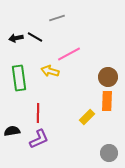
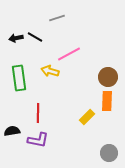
purple L-shape: moved 1 px left, 1 px down; rotated 35 degrees clockwise
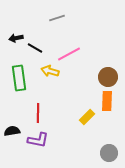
black line: moved 11 px down
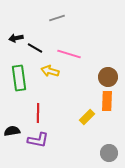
pink line: rotated 45 degrees clockwise
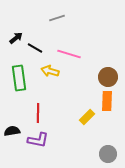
black arrow: rotated 152 degrees clockwise
gray circle: moved 1 px left, 1 px down
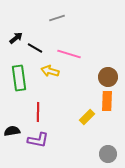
red line: moved 1 px up
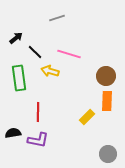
black line: moved 4 px down; rotated 14 degrees clockwise
brown circle: moved 2 px left, 1 px up
black semicircle: moved 1 px right, 2 px down
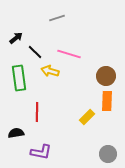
red line: moved 1 px left
black semicircle: moved 3 px right
purple L-shape: moved 3 px right, 12 px down
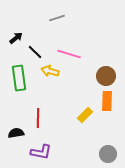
red line: moved 1 px right, 6 px down
yellow rectangle: moved 2 px left, 2 px up
